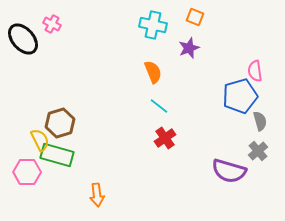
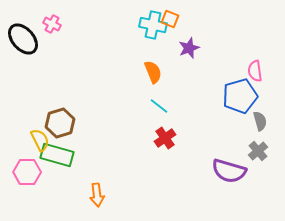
orange square: moved 25 px left, 2 px down
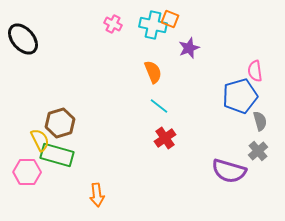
pink cross: moved 61 px right
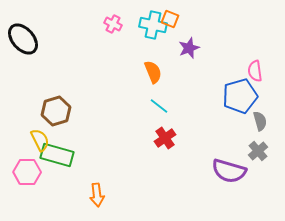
brown hexagon: moved 4 px left, 12 px up
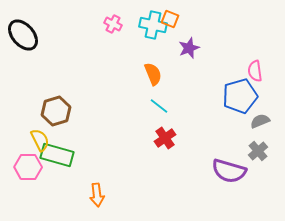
black ellipse: moved 4 px up
orange semicircle: moved 2 px down
gray semicircle: rotated 96 degrees counterclockwise
pink hexagon: moved 1 px right, 5 px up
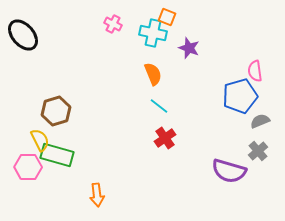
orange square: moved 3 px left, 2 px up
cyan cross: moved 8 px down
purple star: rotated 30 degrees counterclockwise
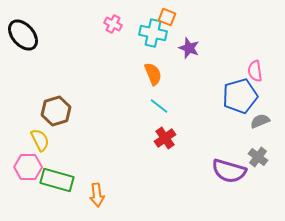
gray cross: moved 6 px down; rotated 12 degrees counterclockwise
green rectangle: moved 25 px down
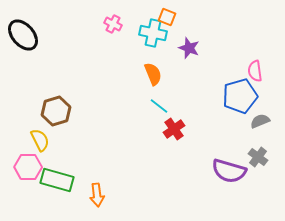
red cross: moved 9 px right, 9 px up
